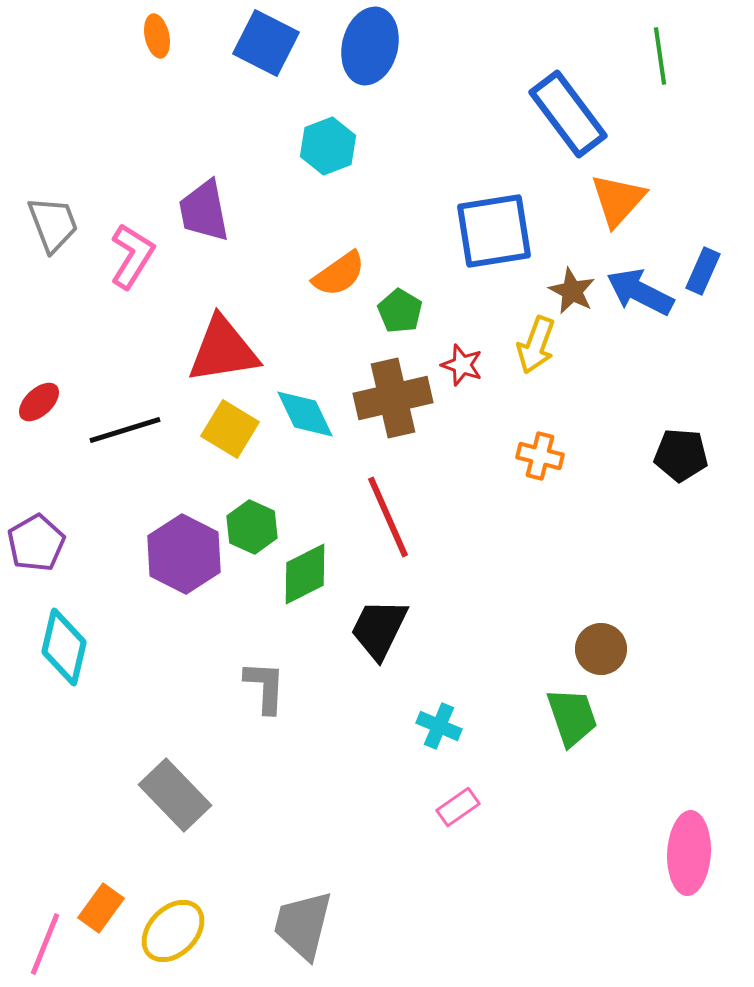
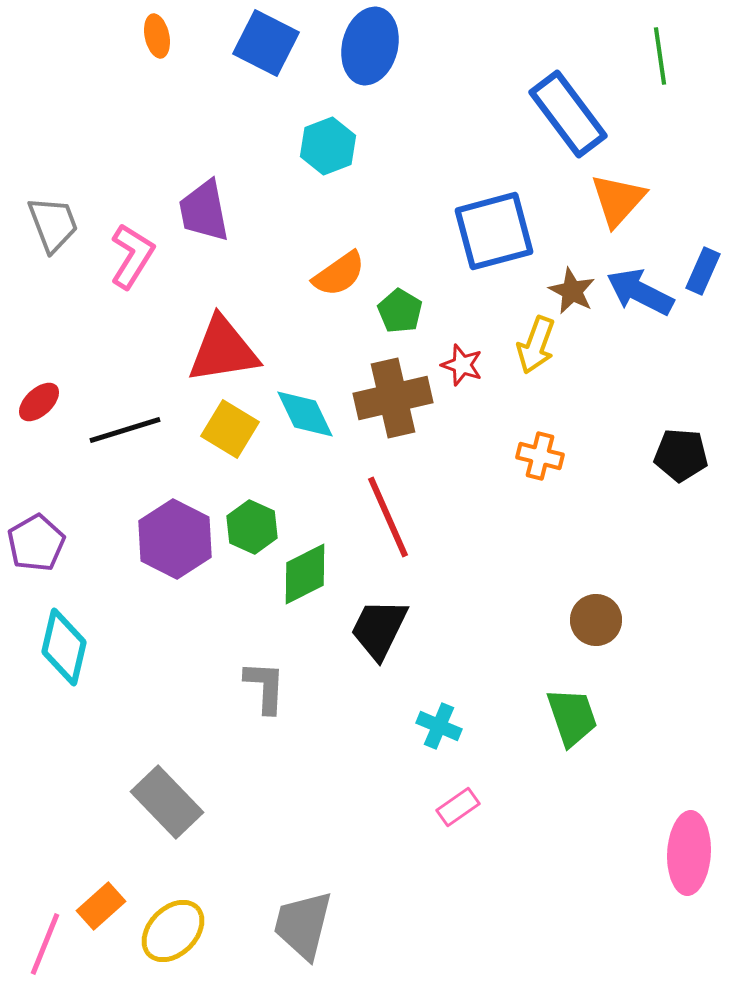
blue square at (494, 231): rotated 6 degrees counterclockwise
purple hexagon at (184, 554): moved 9 px left, 15 px up
brown circle at (601, 649): moved 5 px left, 29 px up
gray rectangle at (175, 795): moved 8 px left, 7 px down
orange rectangle at (101, 908): moved 2 px up; rotated 12 degrees clockwise
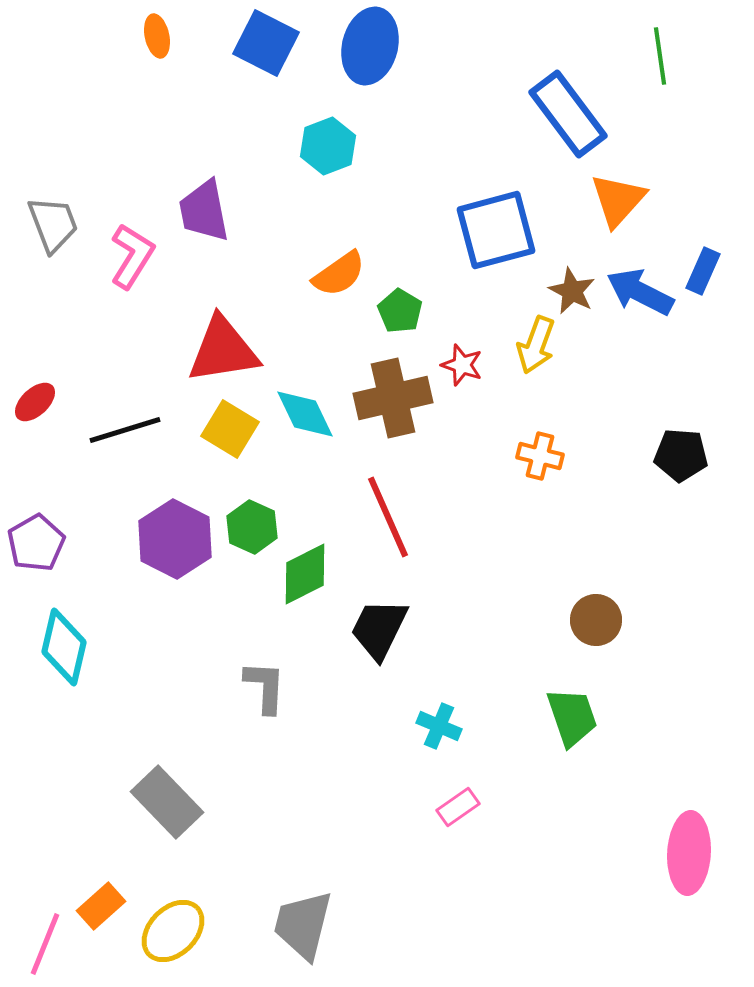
blue square at (494, 231): moved 2 px right, 1 px up
red ellipse at (39, 402): moved 4 px left
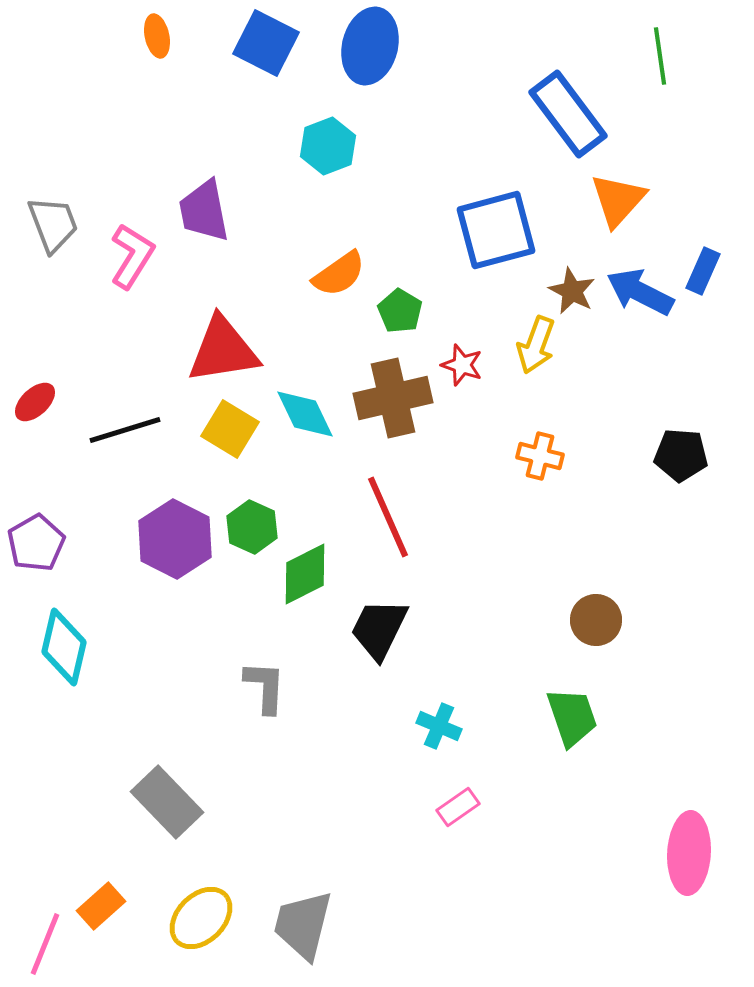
yellow ellipse at (173, 931): moved 28 px right, 13 px up
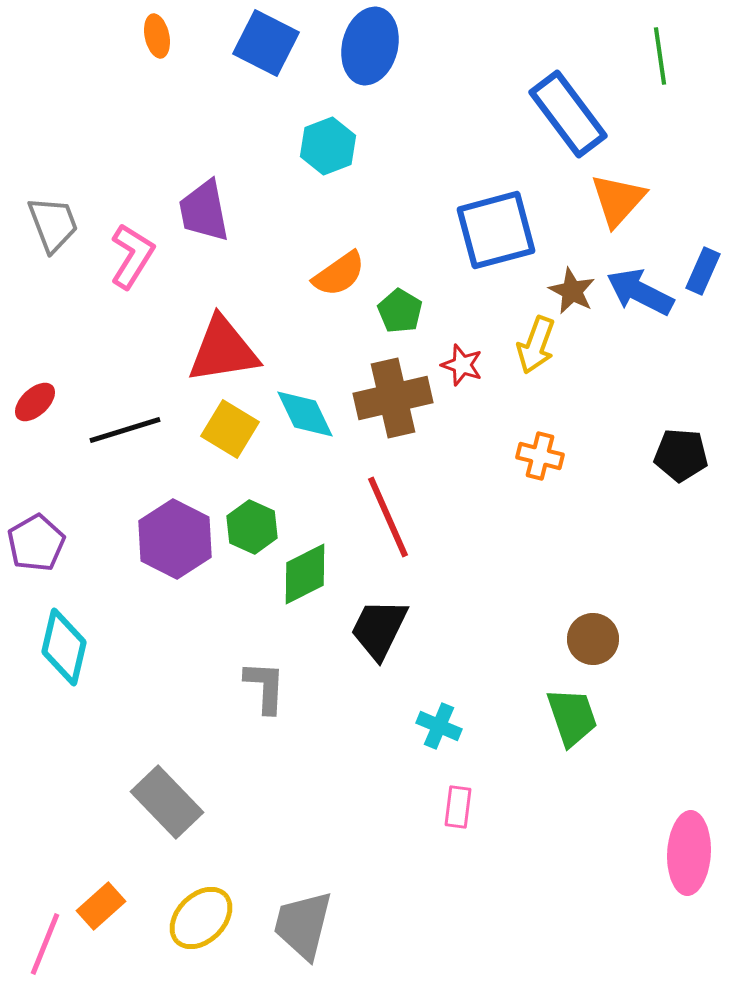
brown circle at (596, 620): moved 3 px left, 19 px down
pink rectangle at (458, 807): rotated 48 degrees counterclockwise
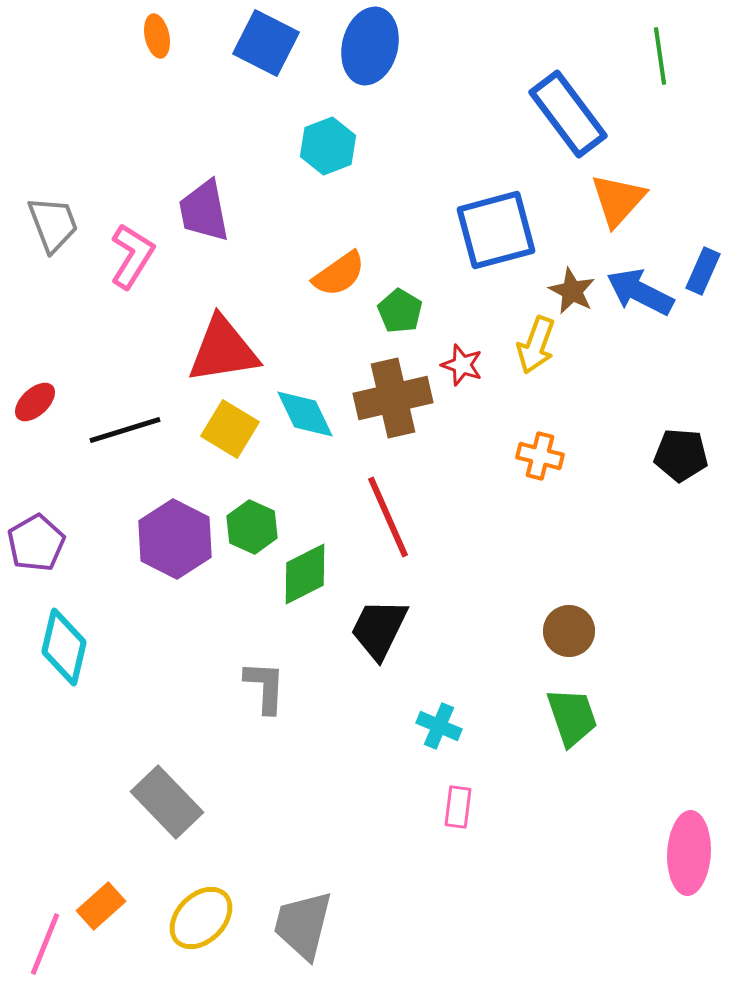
brown circle at (593, 639): moved 24 px left, 8 px up
